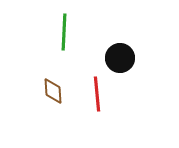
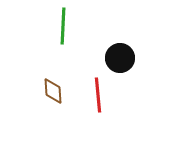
green line: moved 1 px left, 6 px up
red line: moved 1 px right, 1 px down
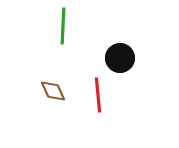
brown diamond: rotated 20 degrees counterclockwise
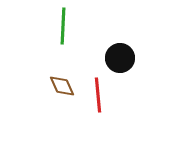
brown diamond: moved 9 px right, 5 px up
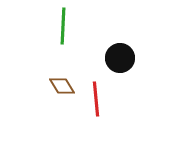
brown diamond: rotated 8 degrees counterclockwise
red line: moved 2 px left, 4 px down
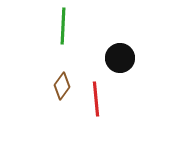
brown diamond: rotated 68 degrees clockwise
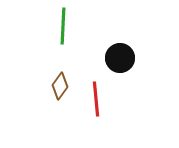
brown diamond: moved 2 px left
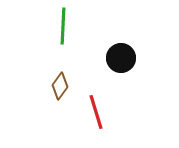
black circle: moved 1 px right
red line: moved 13 px down; rotated 12 degrees counterclockwise
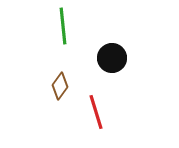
green line: rotated 9 degrees counterclockwise
black circle: moved 9 px left
